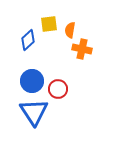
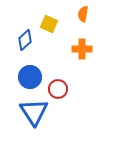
yellow square: rotated 30 degrees clockwise
orange semicircle: moved 13 px right, 16 px up
blue diamond: moved 3 px left
orange cross: rotated 12 degrees counterclockwise
blue circle: moved 2 px left, 4 px up
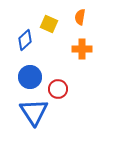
orange semicircle: moved 3 px left, 3 px down
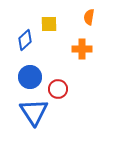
orange semicircle: moved 9 px right
yellow square: rotated 24 degrees counterclockwise
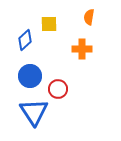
blue circle: moved 1 px up
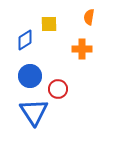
blue diamond: rotated 10 degrees clockwise
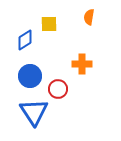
orange cross: moved 15 px down
